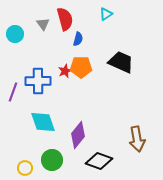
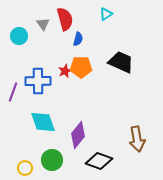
cyan circle: moved 4 px right, 2 px down
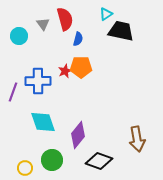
black trapezoid: moved 31 px up; rotated 12 degrees counterclockwise
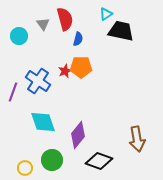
blue cross: rotated 35 degrees clockwise
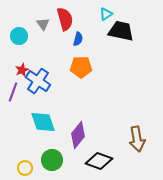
red star: moved 43 px left, 1 px up
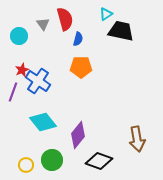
cyan diamond: rotated 20 degrees counterclockwise
yellow circle: moved 1 px right, 3 px up
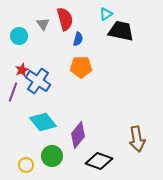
green circle: moved 4 px up
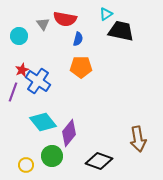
red semicircle: rotated 115 degrees clockwise
purple diamond: moved 9 px left, 2 px up
brown arrow: moved 1 px right
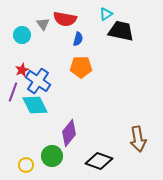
cyan circle: moved 3 px right, 1 px up
cyan diamond: moved 8 px left, 17 px up; rotated 12 degrees clockwise
